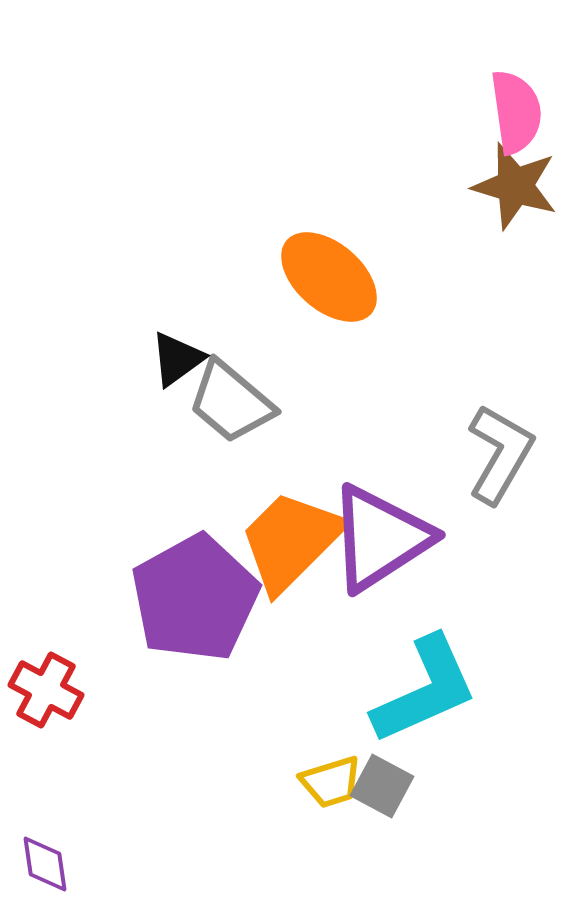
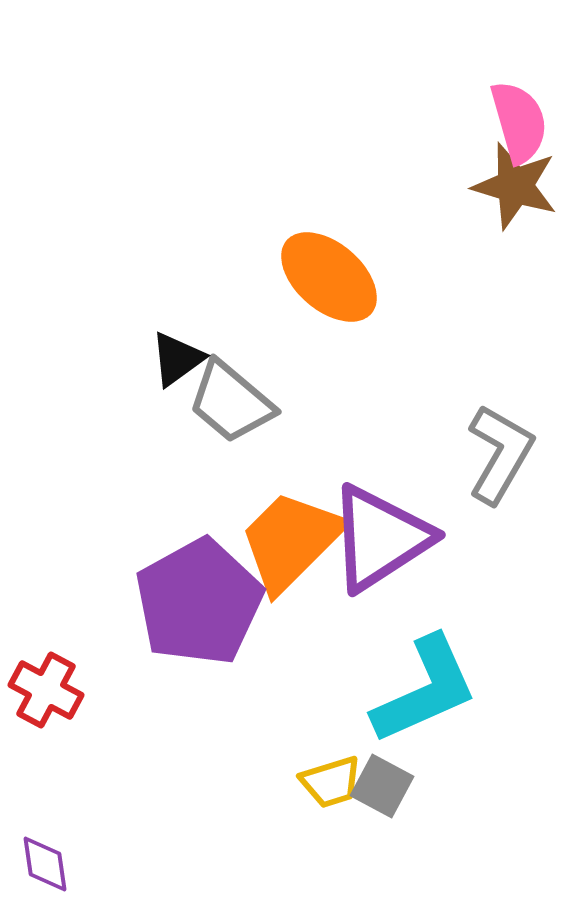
pink semicircle: moved 3 px right, 10 px down; rotated 8 degrees counterclockwise
purple pentagon: moved 4 px right, 4 px down
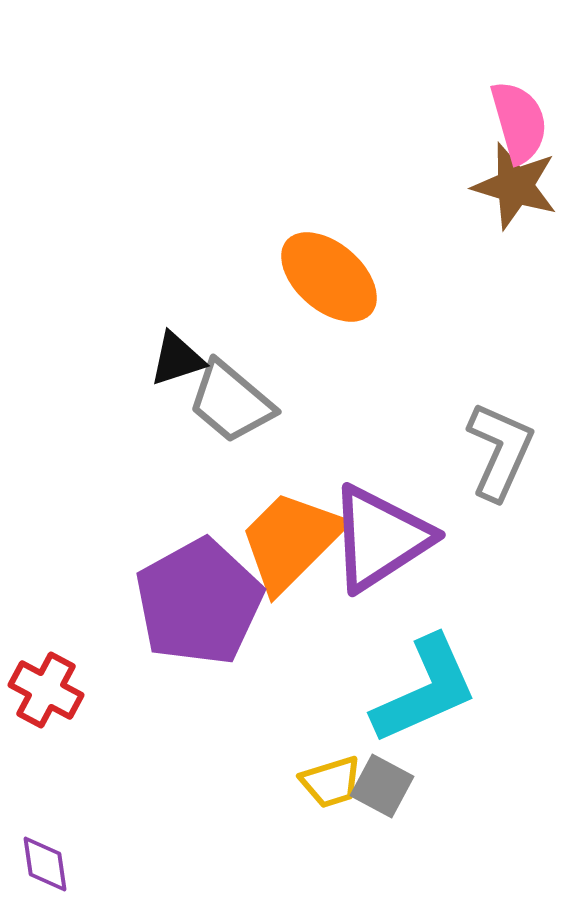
black triangle: rotated 18 degrees clockwise
gray L-shape: moved 3 px up; rotated 6 degrees counterclockwise
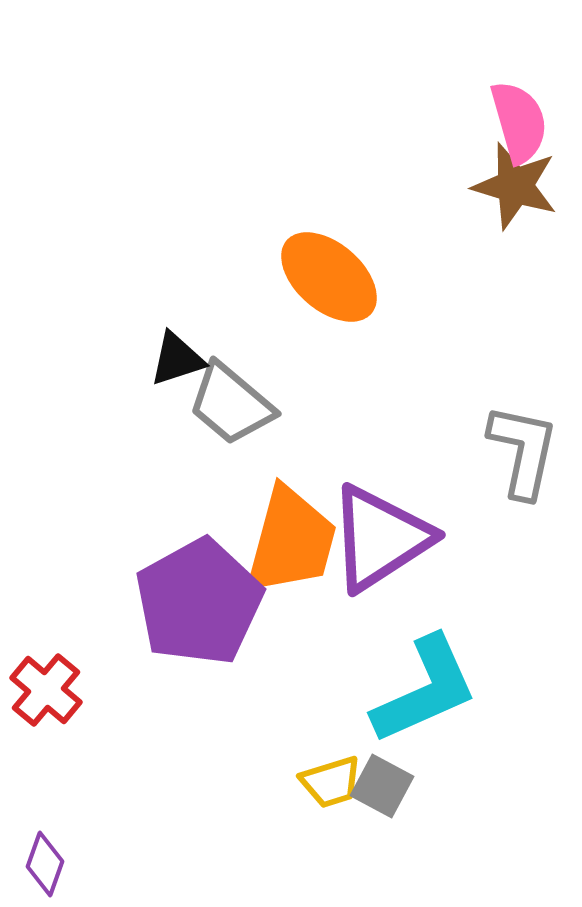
gray trapezoid: moved 2 px down
gray L-shape: moved 23 px right; rotated 12 degrees counterclockwise
orange trapezoid: rotated 150 degrees clockwise
red cross: rotated 12 degrees clockwise
purple diamond: rotated 28 degrees clockwise
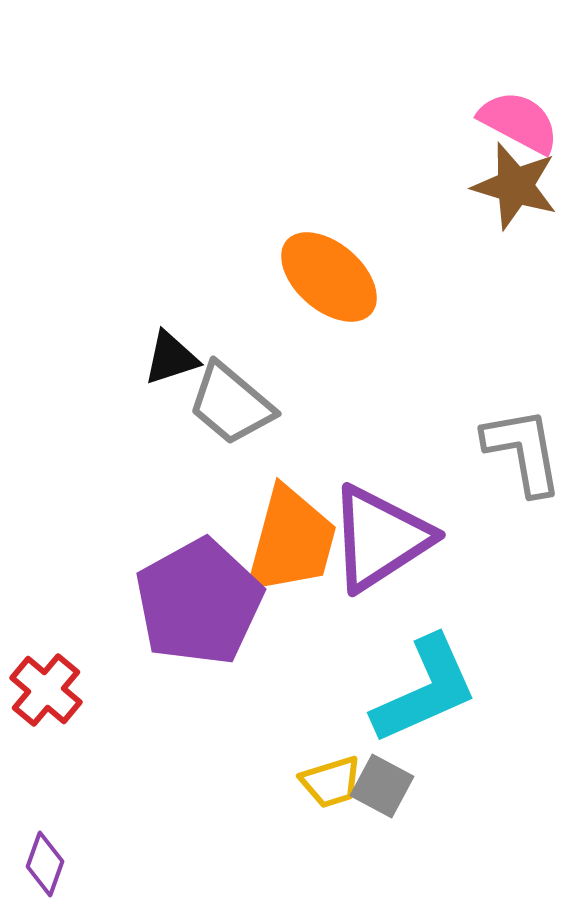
pink semicircle: rotated 46 degrees counterclockwise
black triangle: moved 6 px left, 1 px up
gray L-shape: rotated 22 degrees counterclockwise
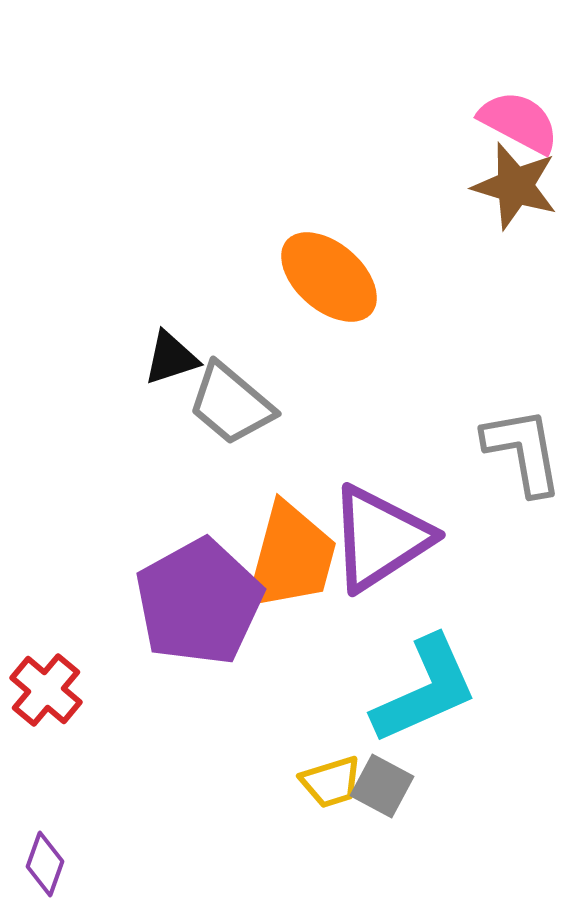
orange trapezoid: moved 16 px down
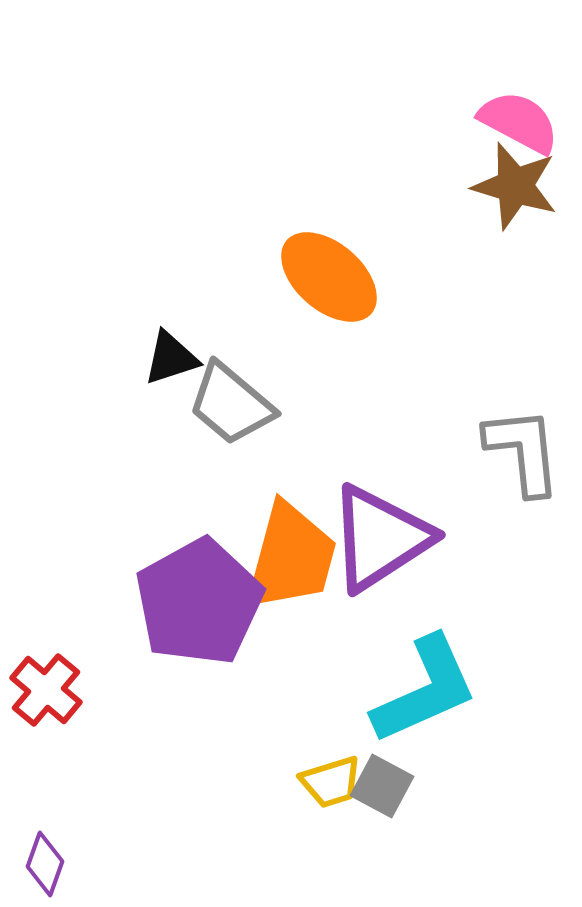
gray L-shape: rotated 4 degrees clockwise
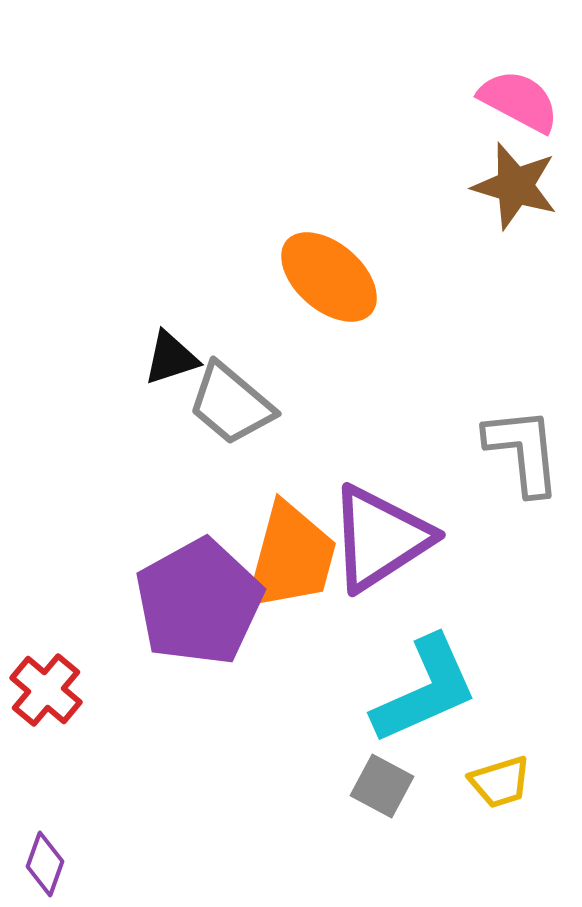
pink semicircle: moved 21 px up
yellow trapezoid: moved 169 px right
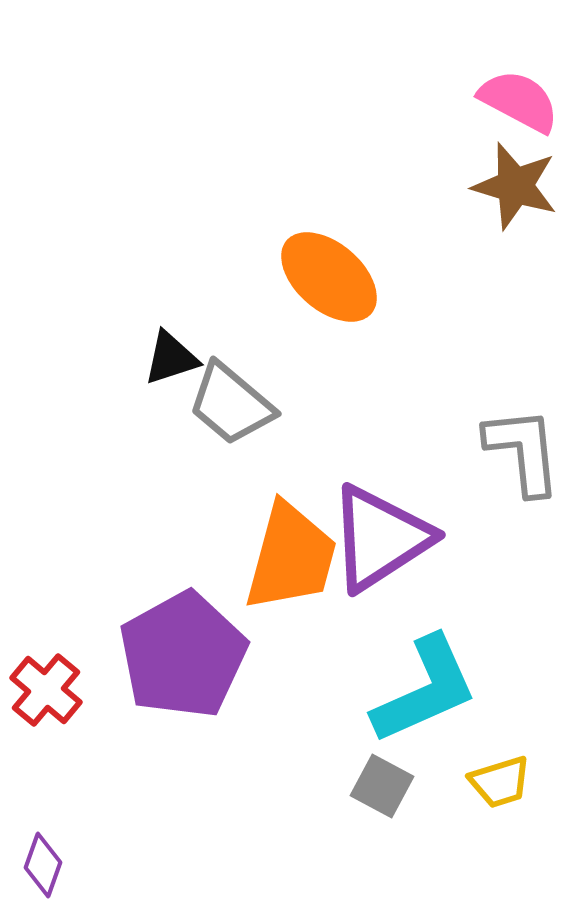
purple pentagon: moved 16 px left, 53 px down
purple diamond: moved 2 px left, 1 px down
